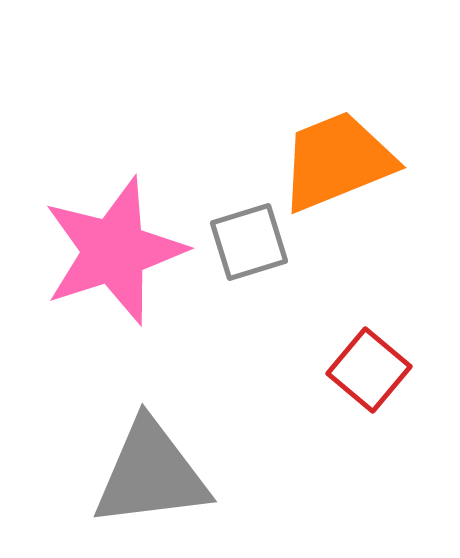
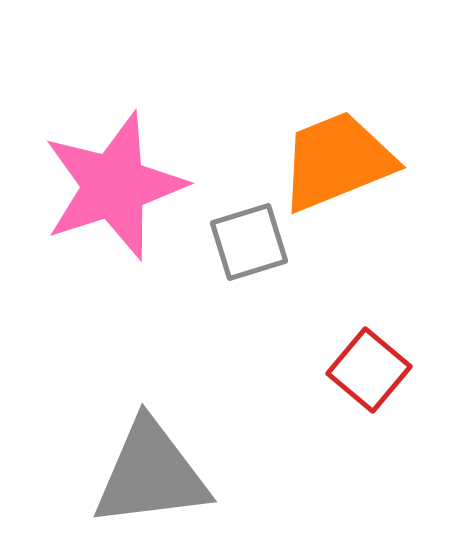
pink star: moved 65 px up
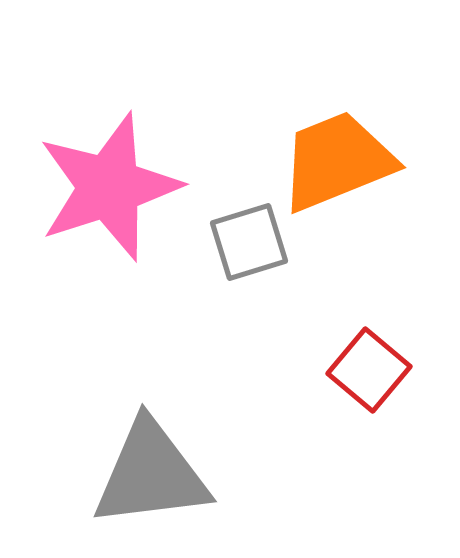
pink star: moved 5 px left, 1 px down
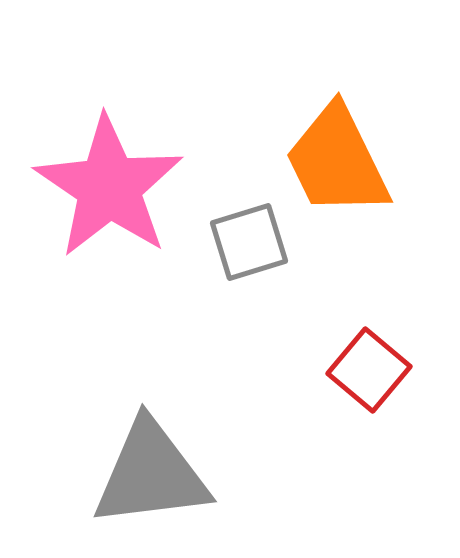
orange trapezoid: rotated 94 degrees counterclockwise
pink star: rotated 20 degrees counterclockwise
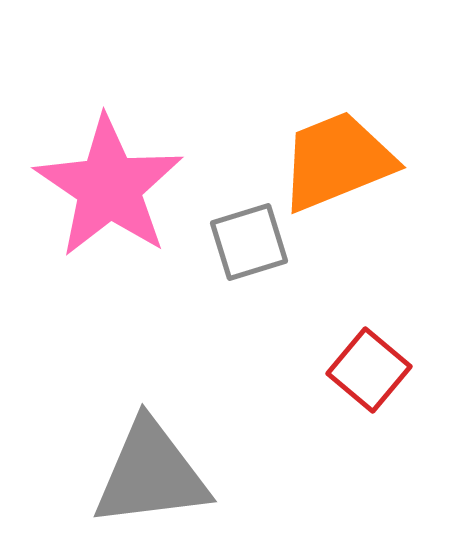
orange trapezoid: rotated 94 degrees clockwise
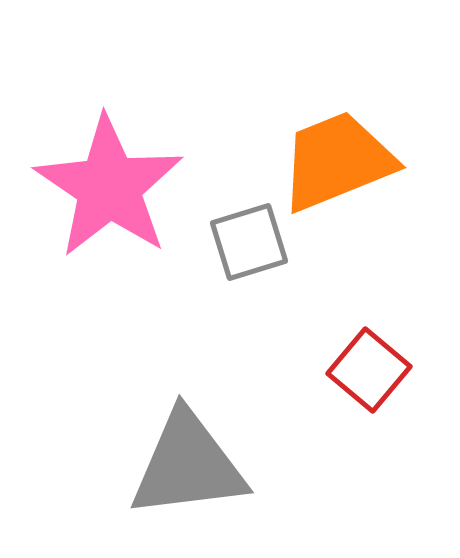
gray triangle: moved 37 px right, 9 px up
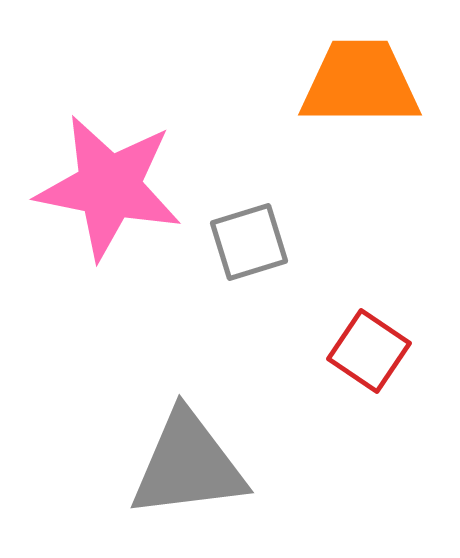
orange trapezoid: moved 23 px right, 78 px up; rotated 22 degrees clockwise
pink star: rotated 23 degrees counterclockwise
red square: moved 19 px up; rotated 6 degrees counterclockwise
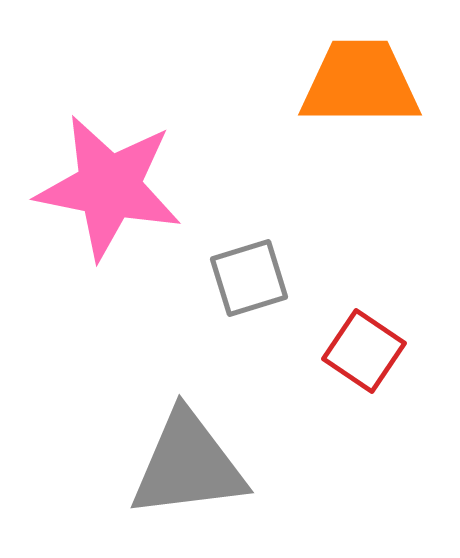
gray square: moved 36 px down
red square: moved 5 px left
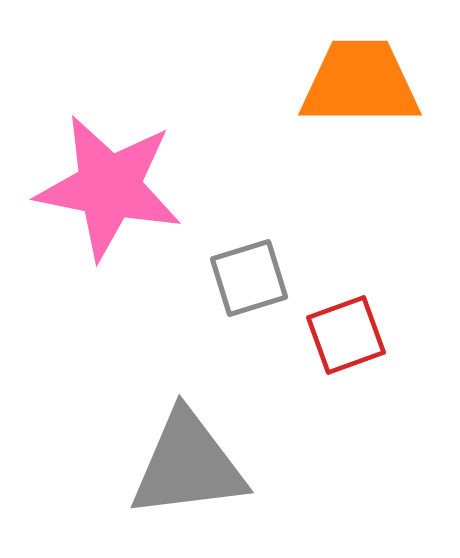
red square: moved 18 px left, 16 px up; rotated 36 degrees clockwise
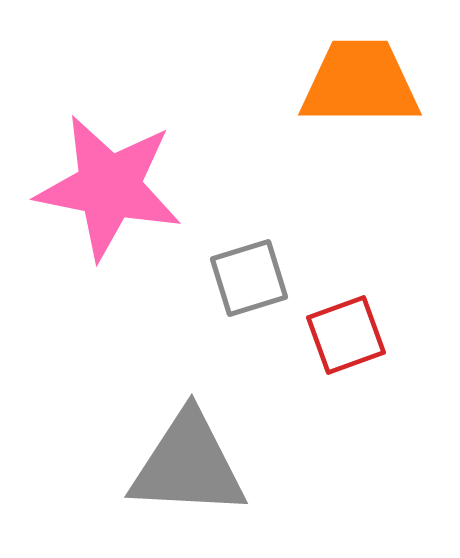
gray triangle: rotated 10 degrees clockwise
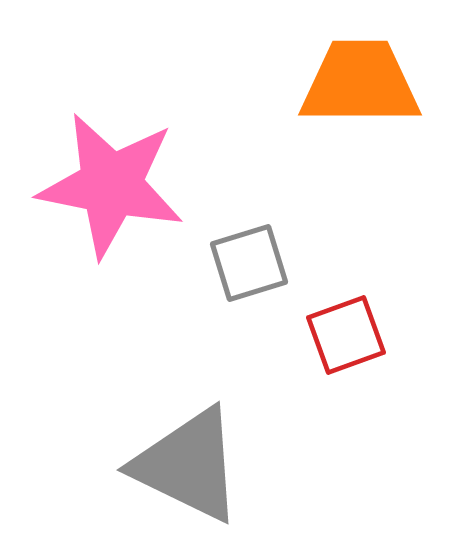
pink star: moved 2 px right, 2 px up
gray square: moved 15 px up
gray triangle: rotated 23 degrees clockwise
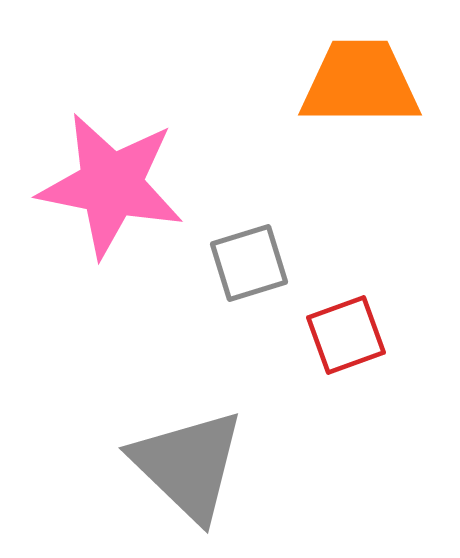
gray triangle: rotated 18 degrees clockwise
